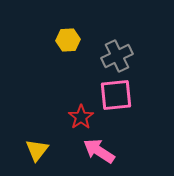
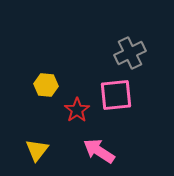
yellow hexagon: moved 22 px left, 45 px down; rotated 10 degrees clockwise
gray cross: moved 13 px right, 3 px up
red star: moved 4 px left, 7 px up
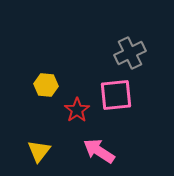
yellow triangle: moved 2 px right, 1 px down
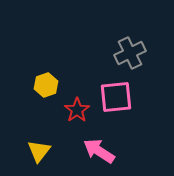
yellow hexagon: rotated 25 degrees counterclockwise
pink square: moved 2 px down
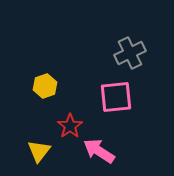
yellow hexagon: moved 1 px left, 1 px down
red star: moved 7 px left, 16 px down
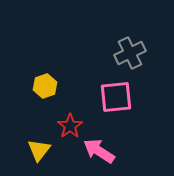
yellow triangle: moved 1 px up
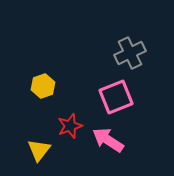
yellow hexagon: moved 2 px left
pink square: rotated 16 degrees counterclockwise
red star: rotated 15 degrees clockwise
pink arrow: moved 9 px right, 11 px up
